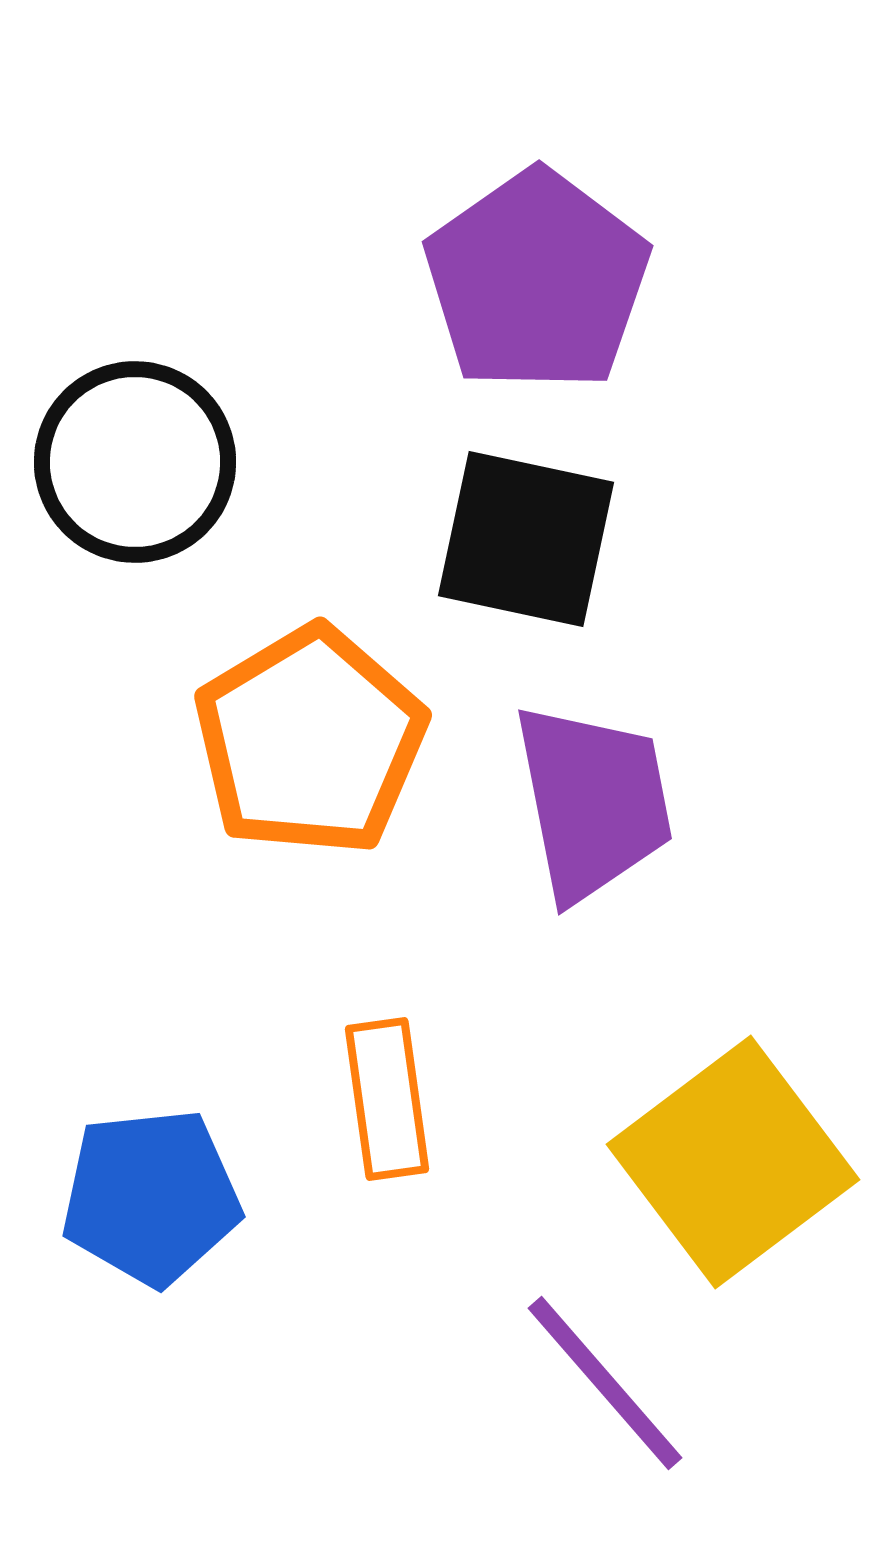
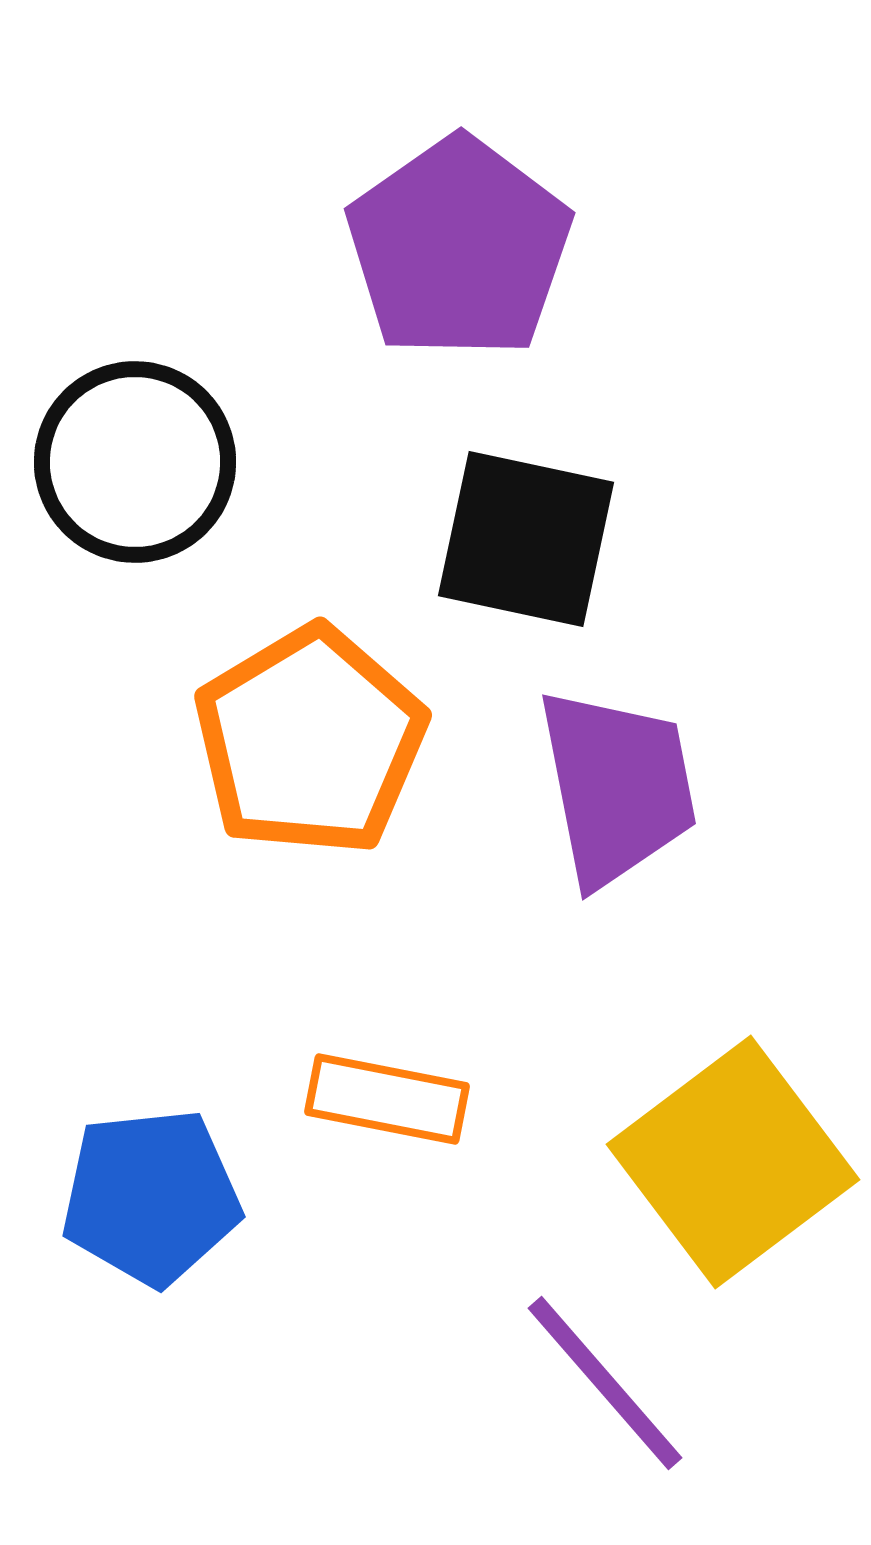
purple pentagon: moved 78 px left, 33 px up
purple trapezoid: moved 24 px right, 15 px up
orange rectangle: rotated 71 degrees counterclockwise
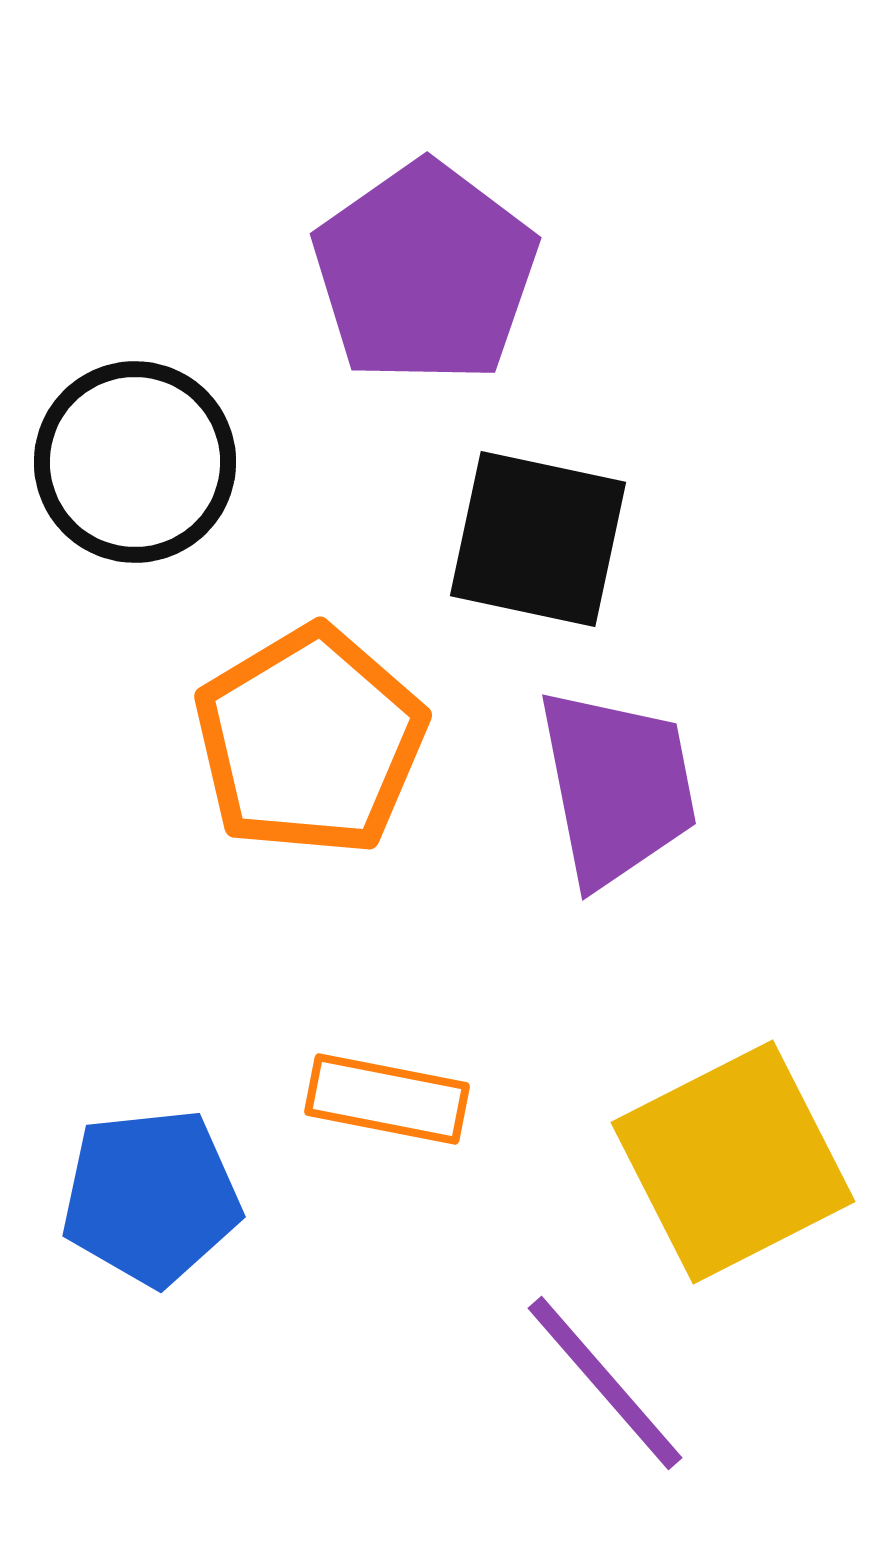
purple pentagon: moved 34 px left, 25 px down
black square: moved 12 px right
yellow square: rotated 10 degrees clockwise
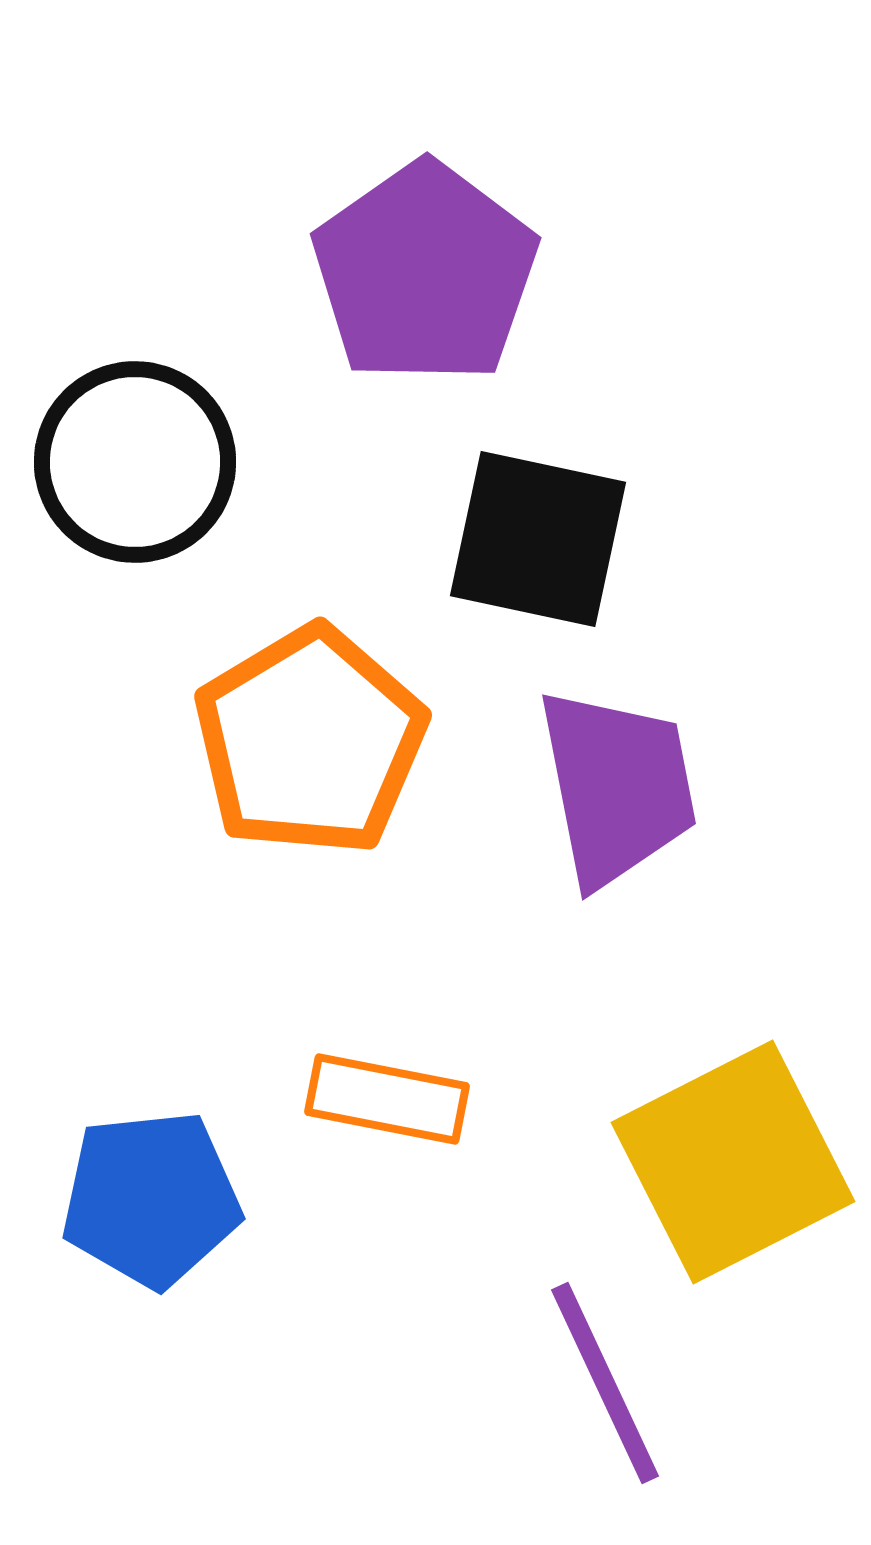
blue pentagon: moved 2 px down
purple line: rotated 16 degrees clockwise
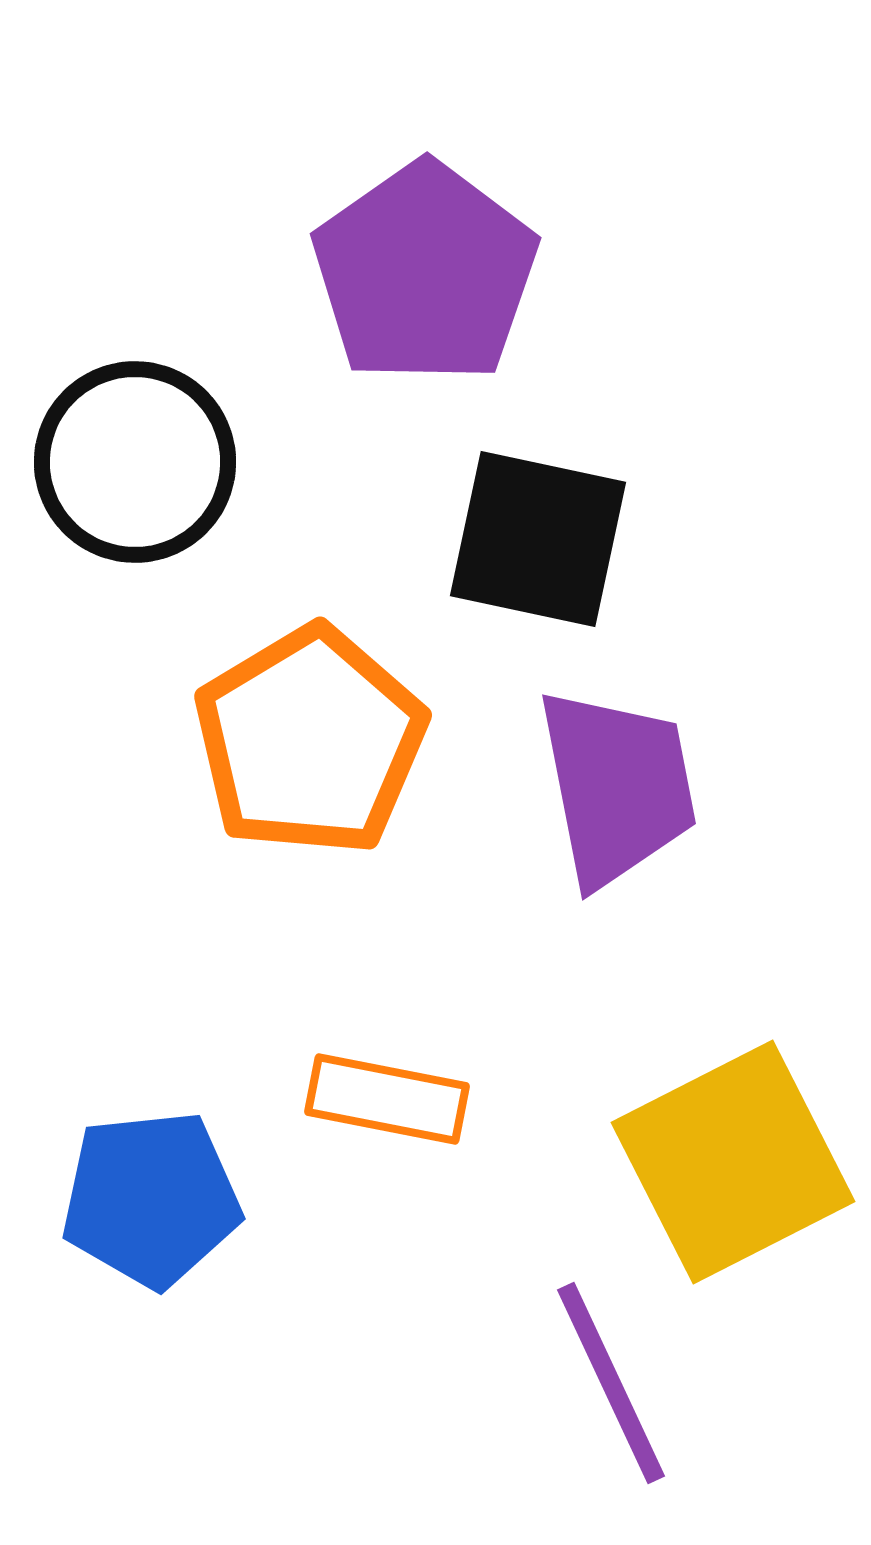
purple line: moved 6 px right
